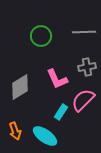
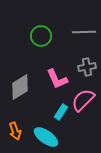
cyan ellipse: moved 1 px right, 1 px down
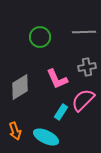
green circle: moved 1 px left, 1 px down
cyan ellipse: rotated 10 degrees counterclockwise
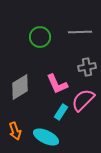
gray line: moved 4 px left
pink L-shape: moved 5 px down
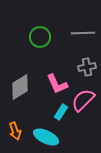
gray line: moved 3 px right, 1 px down
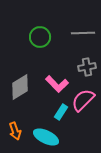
pink L-shape: rotated 20 degrees counterclockwise
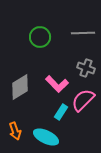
gray cross: moved 1 px left, 1 px down; rotated 30 degrees clockwise
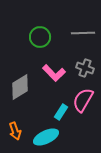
gray cross: moved 1 px left
pink L-shape: moved 3 px left, 11 px up
pink semicircle: rotated 15 degrees counterclockwise
cyan ellipse: rotated 50 degrees counterclockwise
